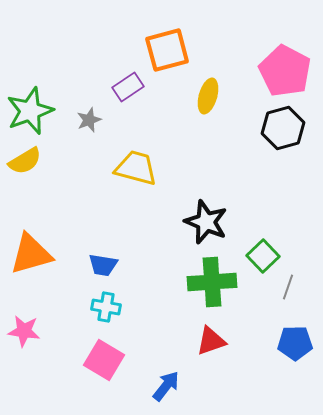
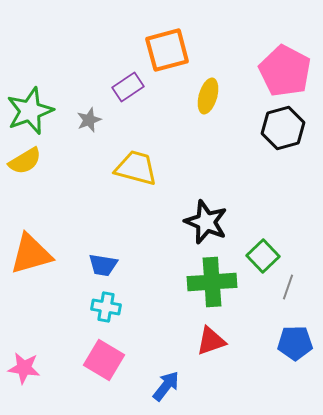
pink star: moved 37 px down
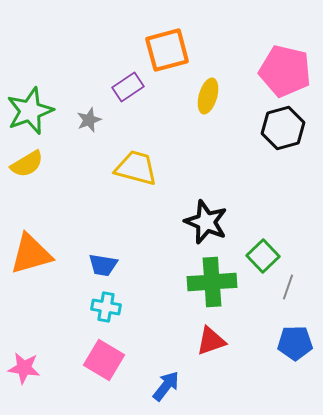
pink pentagon: rotated 15 degrees counterclockwise
yellow semicircle: moved 2 px right, 3 px down
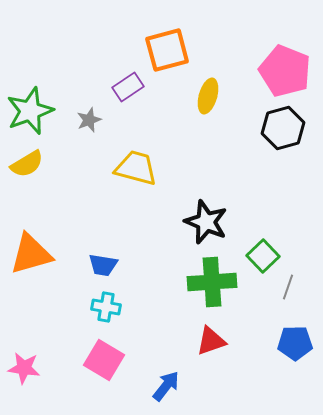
pink pentagon: rotated 9 degrees clockwise
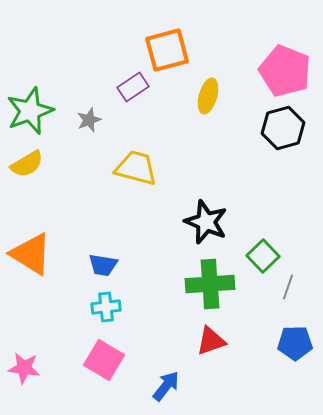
purple rectangle: moved 5 px right
orange triangle: rotated 48 degrees clockwise
green cross: moved 2 px left, 2 px down
cyan cross: rotated 16 degrees counterclockwise
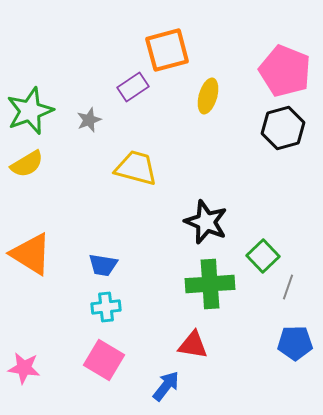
red triangle: moved 18 px left, 4 px down; rotated 28 degrees clockwise
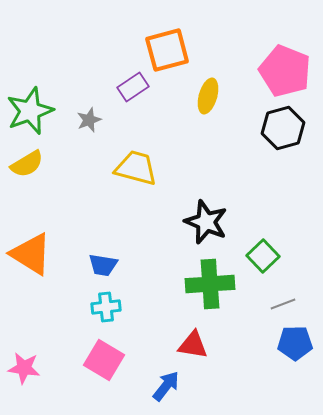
gray line: moved 5 px left, 17 px down; rotated 50 degrees clockwise
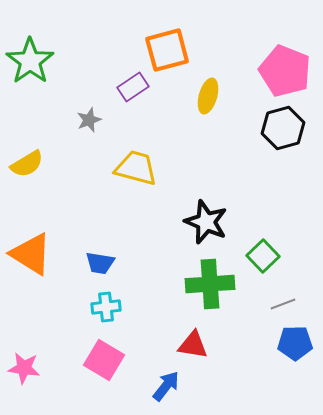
green star: moved 50 px up; rotated 15 degrees counterclockwise
blue trapezoid: moved 3 px left, 2 px up
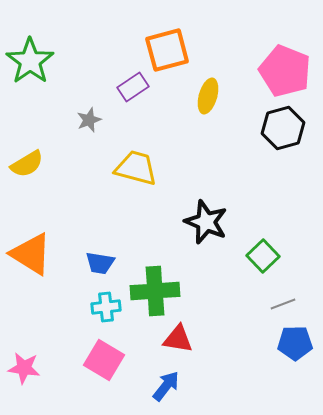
green cross: moved 55 px left, 7 px down
red triangle: moved 15 px left, 6 px up
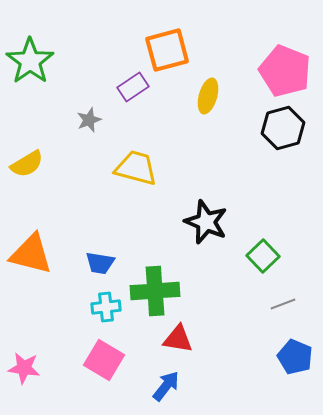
orange triangle: rotated 18 degrees counterclockwise
blue pentagon: moved 14 px down; rotated 24 degrees clockwise
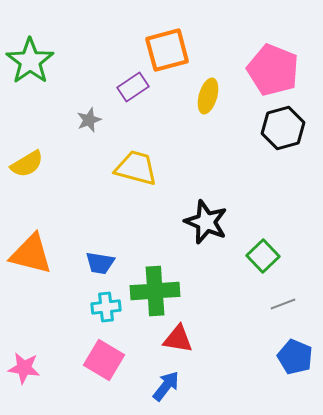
pink pentagon: moved 12 px left, 1 px up
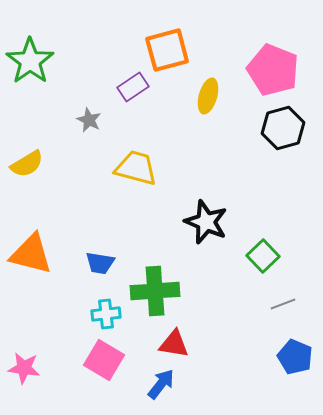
gray star: rotated 25 degrees counterclockwise
cyan cross: moved 7 px down
red triangle: moved 4 px left, 5 px down
blue arrow: moved 5 px left, 2 px up
